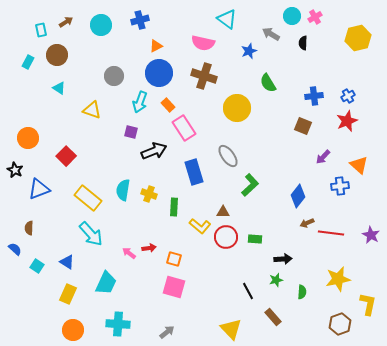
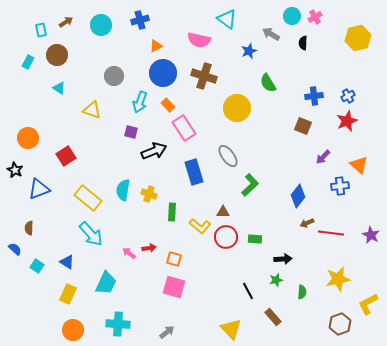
pink semicircle at (203, 43): moved 4 px left, 3 px up
blue circle at (159, 73): moved 4 px right
red square at (66, 156): rotated 12 degrees clockwise
green rectangle at (174, 207): moved 2 px left, 5 px down
yellow L-shape at (368, 304): rotated 130 degrees counterclockwise
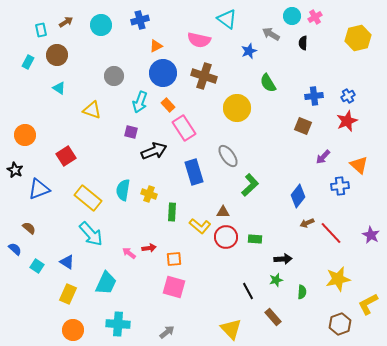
orange circle at (28, 138): moved 3 px left, 3 px up
brown semicircle at (29, 228): rotated 128 degrees clockwise
red line at (331, 233): rotated 40 degrees clockwise
orange square at (174, 259): rotated 21 degrees counterclockwise
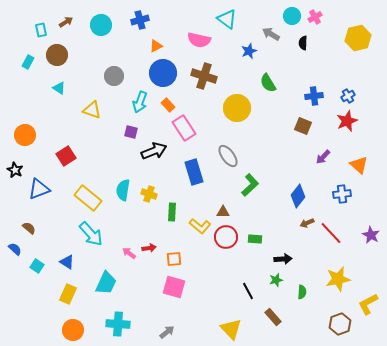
blue cross at (340, 186): moved 2 px right, 8 px down
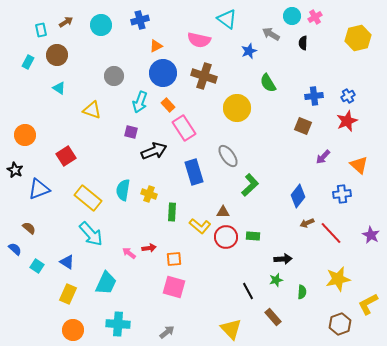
green rectangle at (255, 239): moved 2 px left, 3 px up
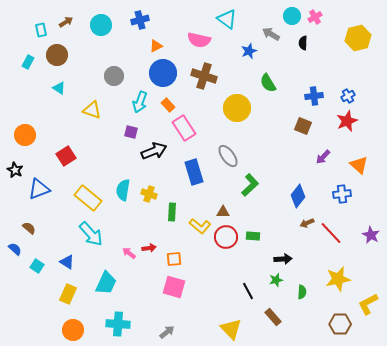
brown hexagon at (340, 324): rotated 20 degrees clockwise
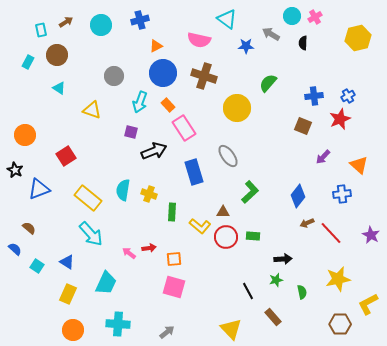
blue star at (249, 51): moved 3 px left, 5 px up; rotated 21 degrees clockwise
green semicircle at (268, 83): rotated 72 degrees clockwise
red star at (347, 121): moved 7 px left, 2 px up
green L-shape at (250, 185): moved 7 px down
green semicircle at (302, 292): rotated 16 degrees counterclockwise
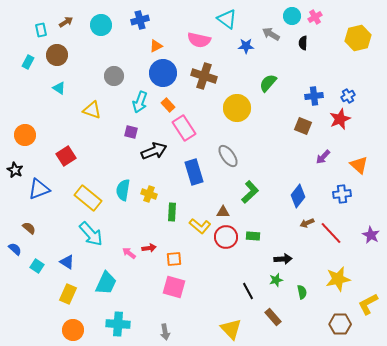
gray arrow at (167, 332): moved 2 px left; rotated 119 degrees clockwise
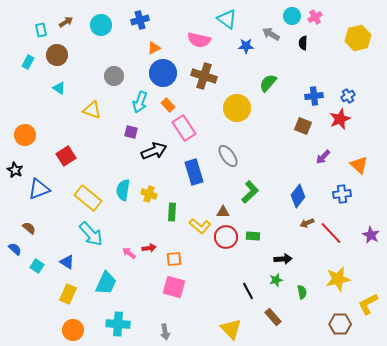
orange triangle at (156, 46): moved 2 px left, 2 px down
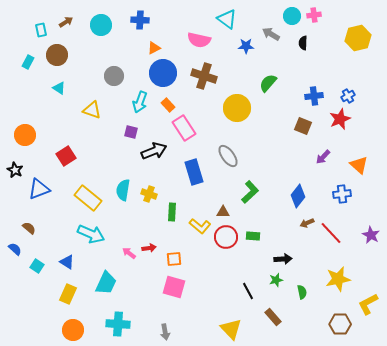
pink cross at (315, 17): moved 1 px left, 2 px up; rotated 24 degrees clockwise
blue cross at (140, 20): rotated 18 degrees clockwise
cyan arrow at (91, 234): rotated 24 degrees counterclockwise
